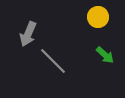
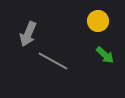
yellow circle: moved 4 px down
gray line: rotated 16 degrees counterclockwise
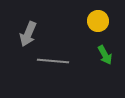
green arrow: rotated 18 degrees clockwise
gray line: rotated 24 degrees counterclockwise
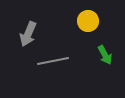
yellow circle: moved 10 px left
gray line: rotated 16 degrees counterclockwise
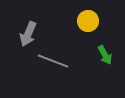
gray line: rotated 32 degrees clockwise
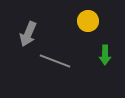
green arrow: rotated 30 degrees clockwise
gray line: moved 2 px right
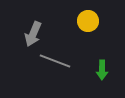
gray arrow: moved 5 px right
green arrow: moved 3 px left, 15 px down
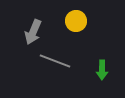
yellow circle: moved 12 px left
gray arrow: moved 2 px up
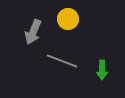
yellow circle: moved 8 px left, 2 px up
gray line: moved 7 px right
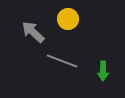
gray arrow: rotated 110 degrees clockwise
green arrow: moved 1 px right, 1 px down
